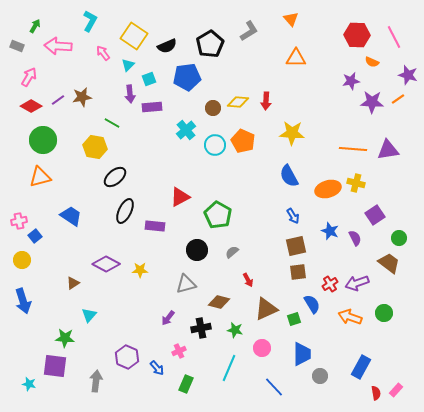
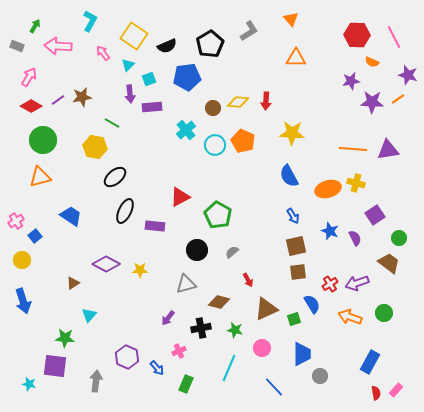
pink cross at (19, 221): moved 3 px left; rotated 21 degrees counterclockwise
blue rectangle at (361, 367): moved 9 px right, 5 px up
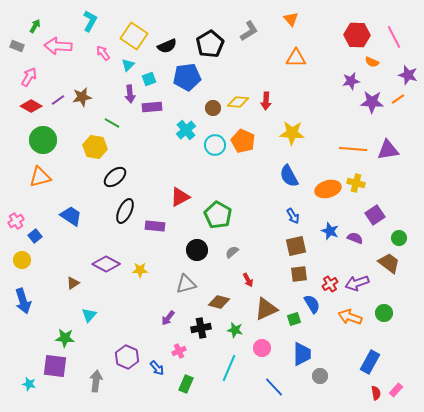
purple semicircle at (355, 238): rotated 42 degrees counterclockwise
brown square at (298, 272): moved 1 px right, 2 px down
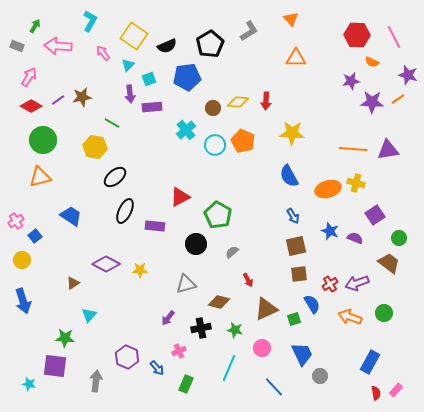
black circle at (197, 250): moved 1 px left, 6 px up
blue trapezoid at (302, 354): rotated 25 degrees counterclockwise
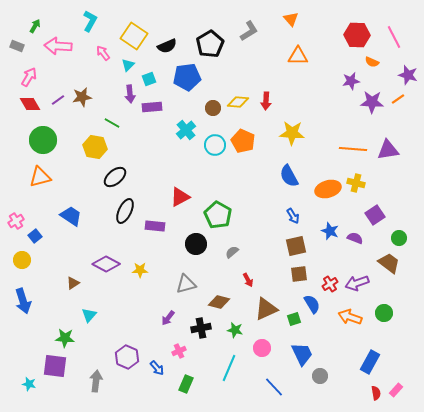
orange triangle at (296, 58): moved 2 px right, 2 px up
red diamond at (31, 106): moved 1 px left, 2 px up; rotated 30 degrees clockwise
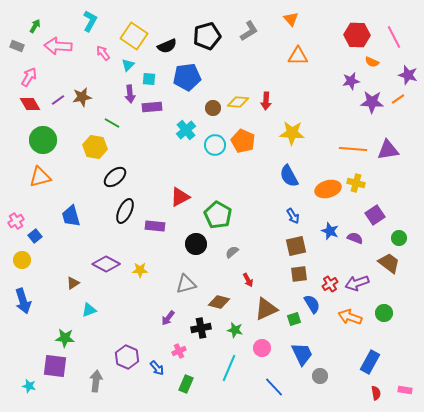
black pentagon at (210, 44): moved 3 px left, 8 px up; rotated 16 degrees clockwise
cyan square at (149, 79): rotated 24 degrees clockwise
blue trapezoid at (71, 216): rotated 140 degrees counterclockwise
cyan triangle at (89, 315): moved 5 px up; rotated 28 degrees clockwise
cyan star at (29, 384): moved 2 px down
pink rectangle at (396, 390): moved 9 px right; rotated 56 degrees clockwise
